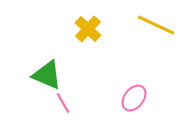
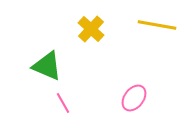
yellow line: moved 1 px right; rotated 15 degrees counterclockwise
yellow cross: moved 3 px right
green triangle: moved 9 px up
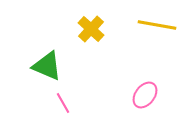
pink ellipse: moved 11 px right, 3 px up
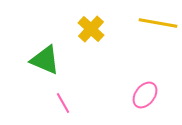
yellow line: moved 1 px right, 2 px up
green triangle: moved 2 px left, 6 px up
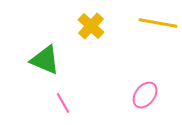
yellow cross: moved 3 px up
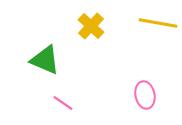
pink ellipse: rotated 48 degrees counterclockwise
pink line: rotated 25 degrees counterclockwise
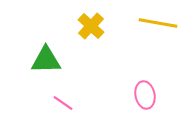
green triangle: moved 1 px right; rotated 24 degrees counterclockwise
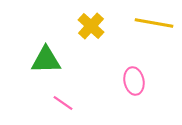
yellow line: moved 4 px left
pink ellipse: moved 11 px left, 14 px up
